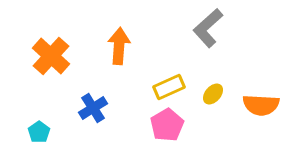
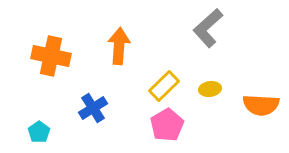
orange cross: rotated 30 degrees counterclockwise
yellow rectangle: moved 5 px left, 1 px up; rotated 20 degrees counterclockwise
yellow ellipse: moved 3 px left, 5 px up; rotated 40 degrees clockwise
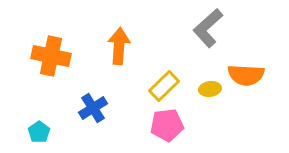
orange semicircle: moved 15 px left, 30 px up
pink pentagon: rotated 24 degrees clockwise
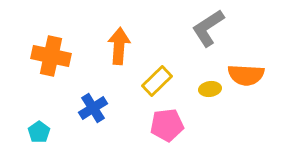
gray L-shape: rotated 9 degrees clockwise
yellow rectangle: moved 7 px left, 5 px up
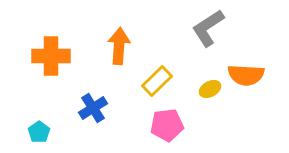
orange cross: rotated 12 degrees counterclockwise
yellow ellipse: rotated 20 degrees counterclockwise
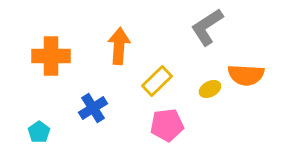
gray L-shape: moved 1 px left, 1 px up
